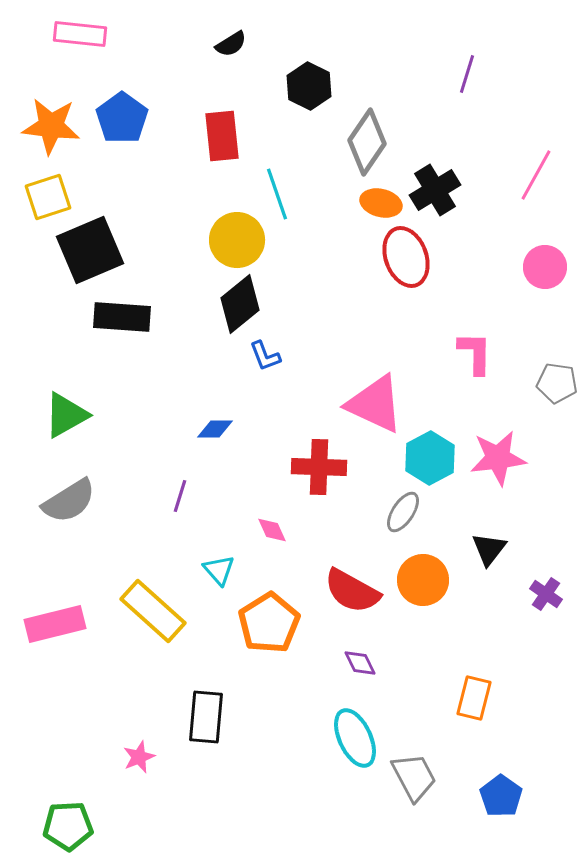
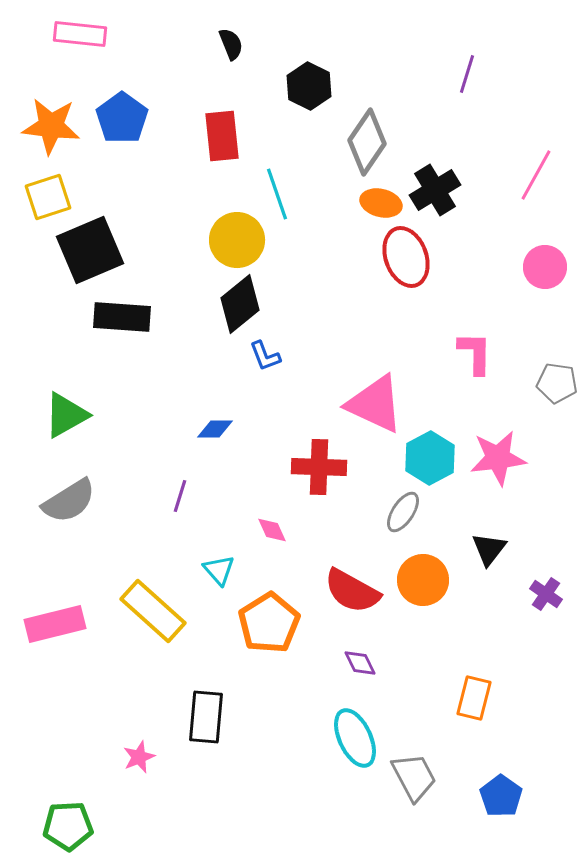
black semicircle at (231, 44): rotated 80 degrees counterclockwise
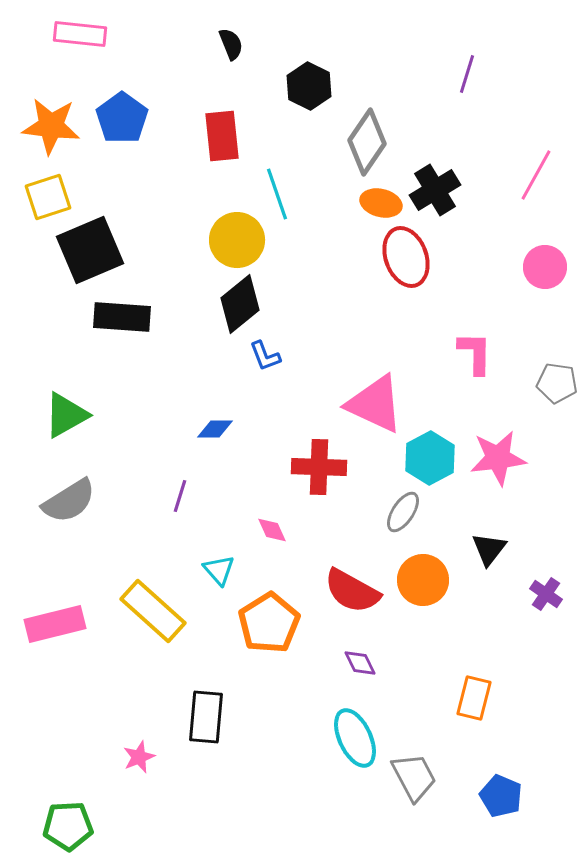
blue pentagon at (501, 796): rotated 12 degrees counterclockwise
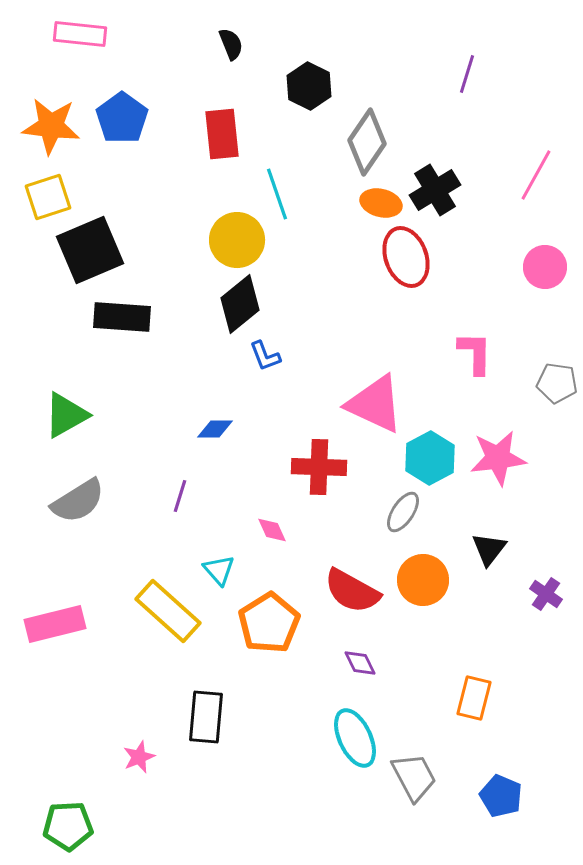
red rectangle at (222, 136): moved 2 px up
gray semicircle at (69, 501): moved 9 px right
yellow rectangle at (153, 611): moved 15 px right
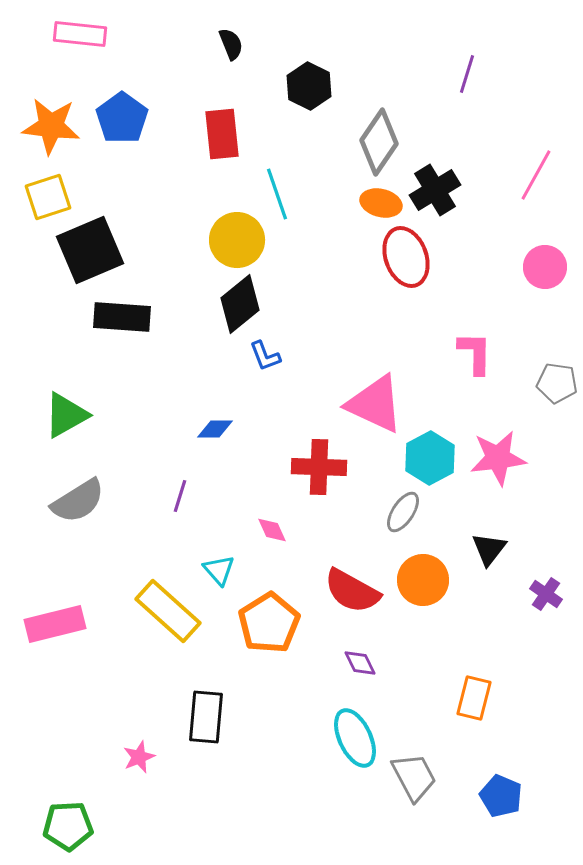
gray diamond at (367, 142): moved 12 px right
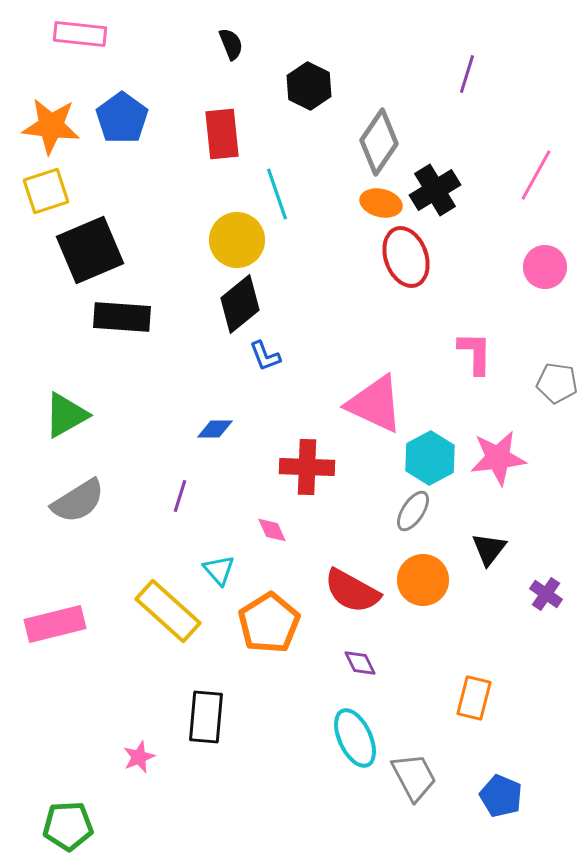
yellow square at (48, 197): moved 2 px left, 6 px up
red cross at (319, 467): moved 12 px left
gray ellipse at (403, 512): moved 10 px right, 1 px up
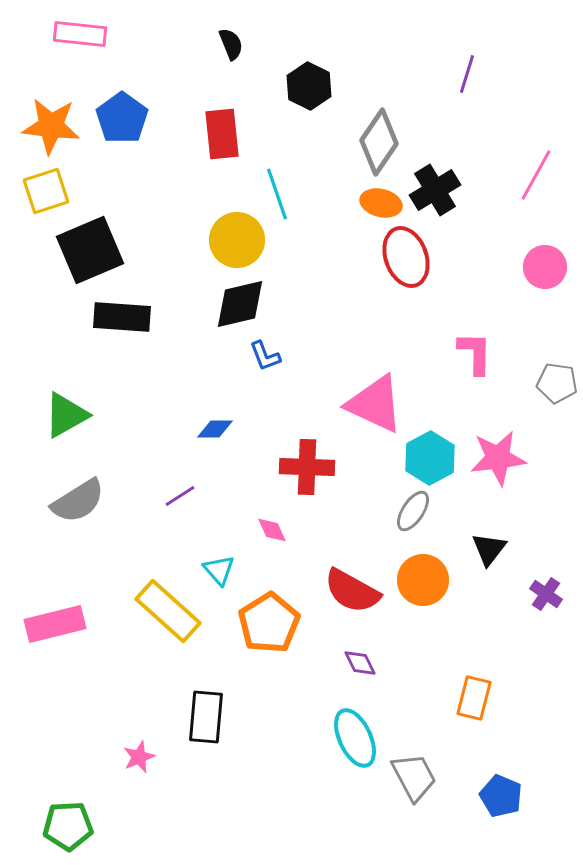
black diamond at (240, 304): rotated 26 degrees clockwise
purple line at (180, 496): rotated 40 degrees clockwise
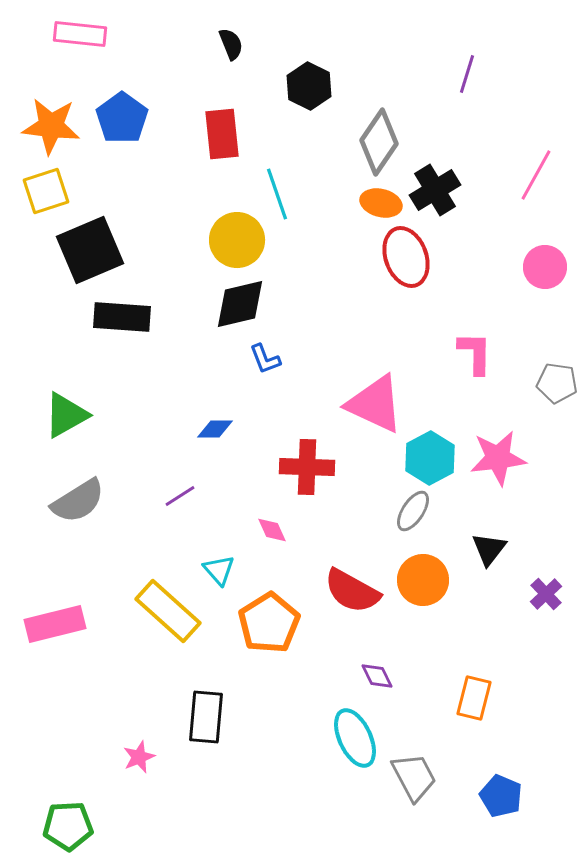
blue L-shape at (265, 356): moved 3 px down
purple cross at (546, 594): rotated 12 degrees clockwise
purple diamond at (360, 663): moved 17 px right, 13 px down
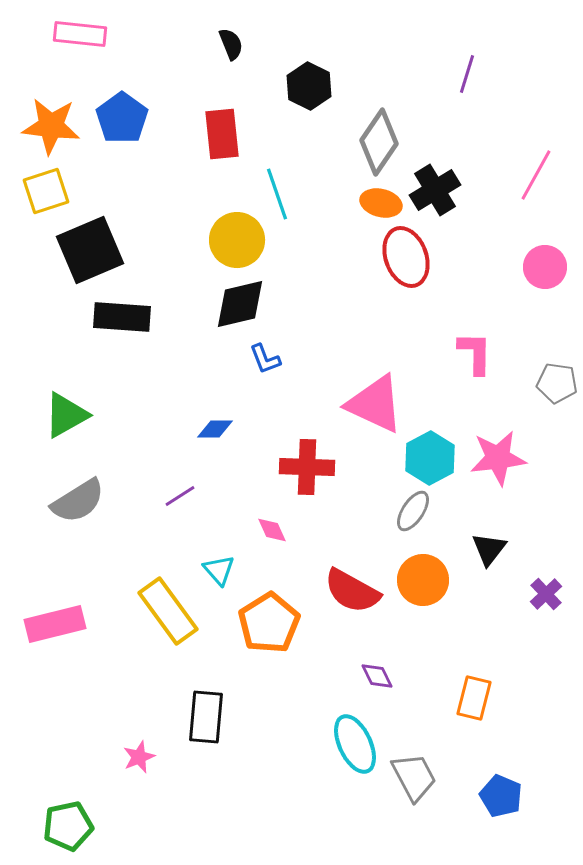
yellow rectangle at (168, 611): rotated 12 degrees clockwise
cyan ellipse at (355, 738): moved 6 px down
green pentagon at (68, 826): rotated 9 degrees counterclockwise
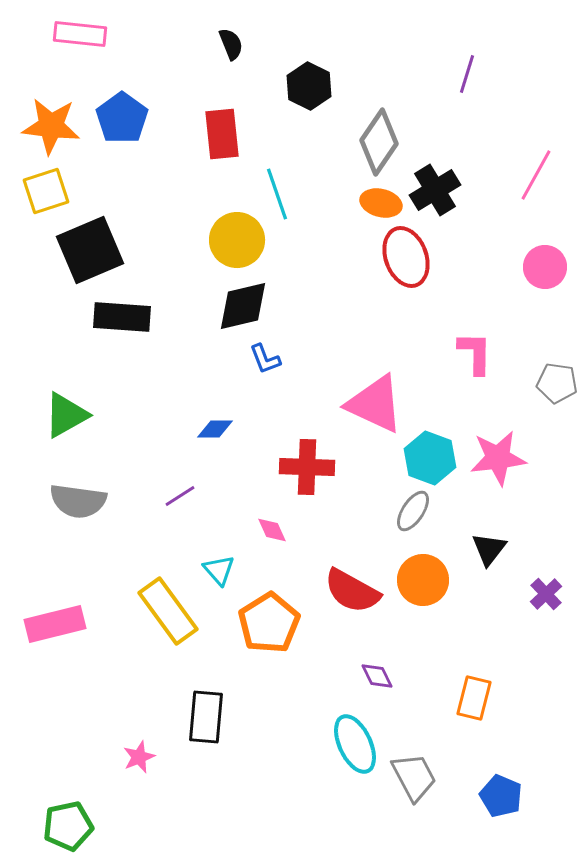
black diamond at (240, 304): moved 3 px right, 2 px down
cyan hexagon at (430, 458): rotated 12 degrees counterclockwise
gray semicircle at (78, 501): rotated 40 degrees clockwise
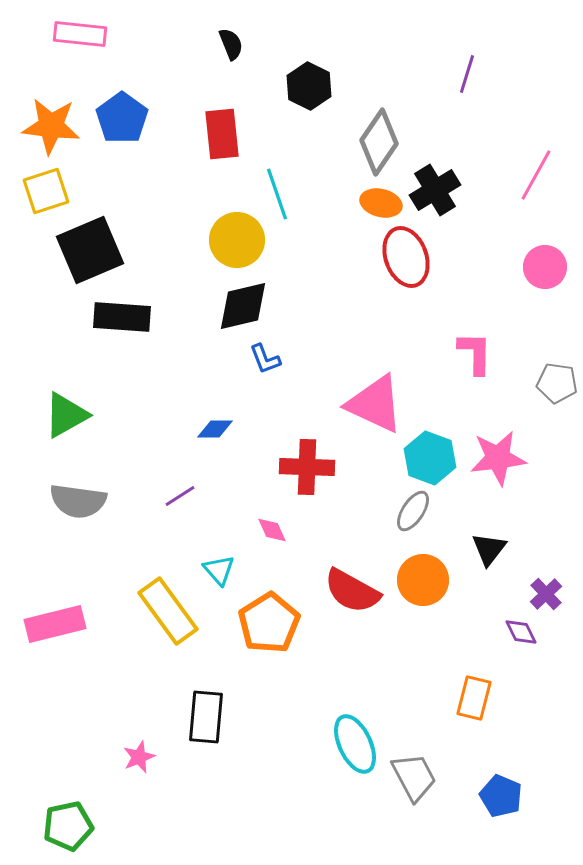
purple diamond at (377, 676): moved 144 px right, 44 px up
